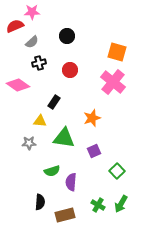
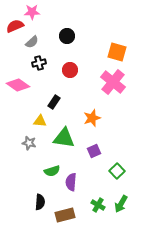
gray star: rotated 16 degrees clockwise
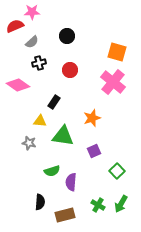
green triangle: moved 1 px left, 2 px up
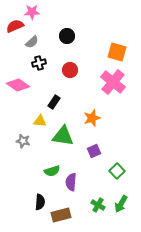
gray star: moved 6 px left, 2 px up
brown rectangle: moved 4 px left
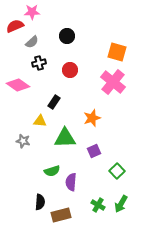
green triangle: moved 2 px right, 2 px down; rotated 10 degrees counterclockwise
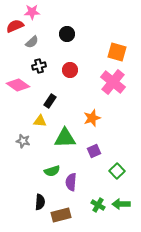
black circle: moved 2 px up
black cross: moved 3 px down
black rectangle: moved 4 px left, 1 px up
green arrow: rotated 60 degrees clockwise
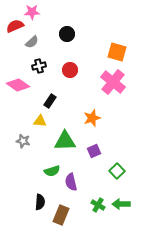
green triangle: moved 3 px down
purple semicircle: rotated 18 degrees counterclockwise
brown rectangle: rotated 54 degrees counterclockwise
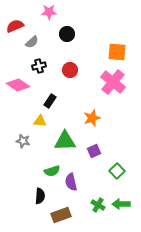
pink star: moved 17 px right
orange square: rotated 12 degrees counterclockwise
black semicircle: moved 6 px up
brown rectangle: rotated 48 degrees clockwise
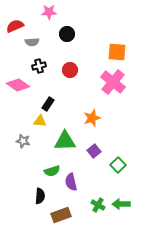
gray semicircle: rotated 40 degrees clockwise
black rectangle: moved 2 px left, 3 px down
purple square: rotated 16 degrees counterclockwise
green square: moved 1 px right, 6 px up
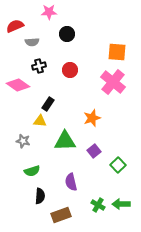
green semicircle: moved 20 px left
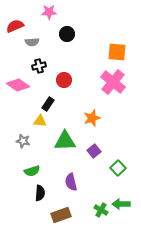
red circle: moved 6 px left, 10 px down
green square: moved 3 px down
black semicircle: moved 3 px up
green cross: moved 3 px right, 5 px down
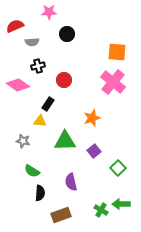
black cross: moved 1 px left
green semicircle: rotated 49 degrees clockwise
